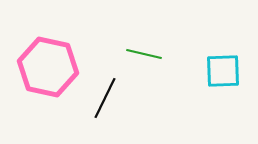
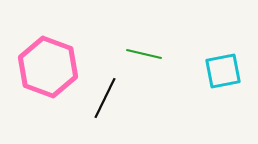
pink hexagon: rotated 8 degrees clockwise
cyan square: rotated 9 degrees counterclockwise
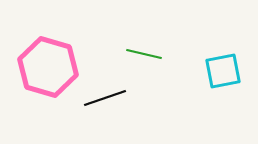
pink hexagon: rotated 4 degrees counterclockwise
black line: rotated 45 degrees clockwise
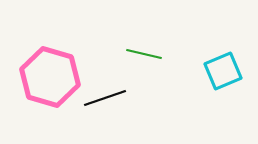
pink hexagon: moved 2 px right, 10 px down
cyan square: rotated 12 degrees counterclockwise
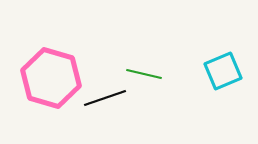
green line: moved 20 px down
pink hexagon: moved 1 px right, 1 px down
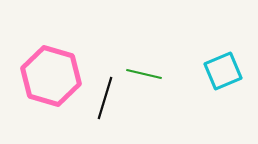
pink hexagon: moved 2 px up
black line: rotated 54 degrees counterclockwise
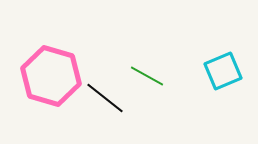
green line: moved 3 px right, 2 px down; rotated 16 degrees clockwise
black line: rotated 69 degrees counterclockwise
